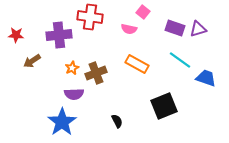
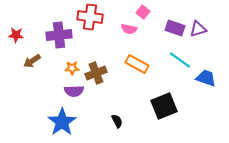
orange star: rotated 24 degrees clockwise
purple semicircle: moved 3 px up
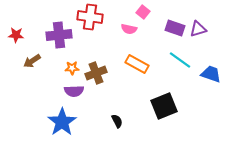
blue trapezoid: moved 5 px right, 4 px up
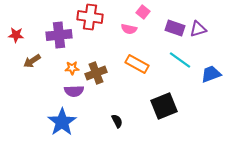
blue trapezoid: rotated 40 degrees counterclockwise
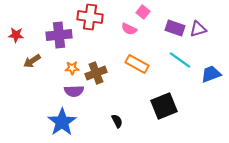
pink semicircle: rotated 14 degrees clockwise
